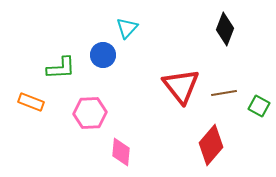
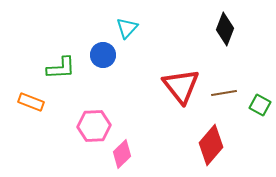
green square: moved 1 px right, 1 px up
pink hexagon: moved 4 px right, 13 px down
pink diamond: moved 1 px right, 2 px down; rotated 40 degrees clockwise
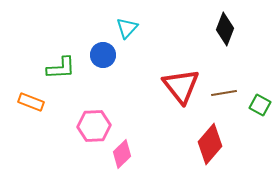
red diamond: moved 1 px left, 1 px up
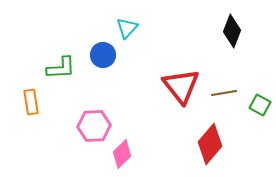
black diamond: moved 7 px right, 2 px down
orange rectangle: rotated 60 degrees clockwise
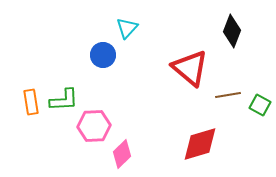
green L-shape: moved 3 px right, 32 px down
red triangle: moved 9 px right, 18 px up; rotated 12 degrees counterclockwise
brown line: moved 4 px right, 2 px down
red diamond: moved 10 px left; rotated 33 degrees clockwise
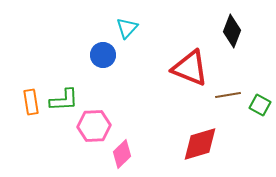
red triangle: rotated 18 degrees counterclockwise
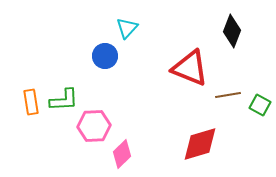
blue circle: moved 2 px right, 1 px down
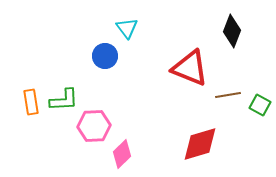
cyan triangle: rotated 20 degrees counterclockwise
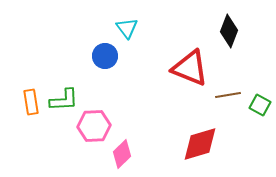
black diamond: moved 3 px left
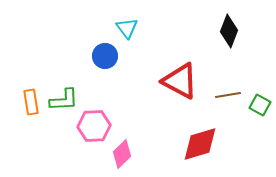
red triangle: moved 10 px left, 13 px down; rotated 6 degrees clockwise
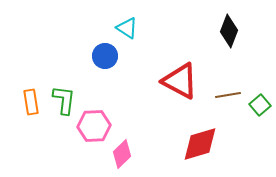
cyan triangle: rotated 20 degrees counterclockwise
green L-shape: rotated 80 degrees counterclockwise
green square: rotated 20 degrees clockwise
